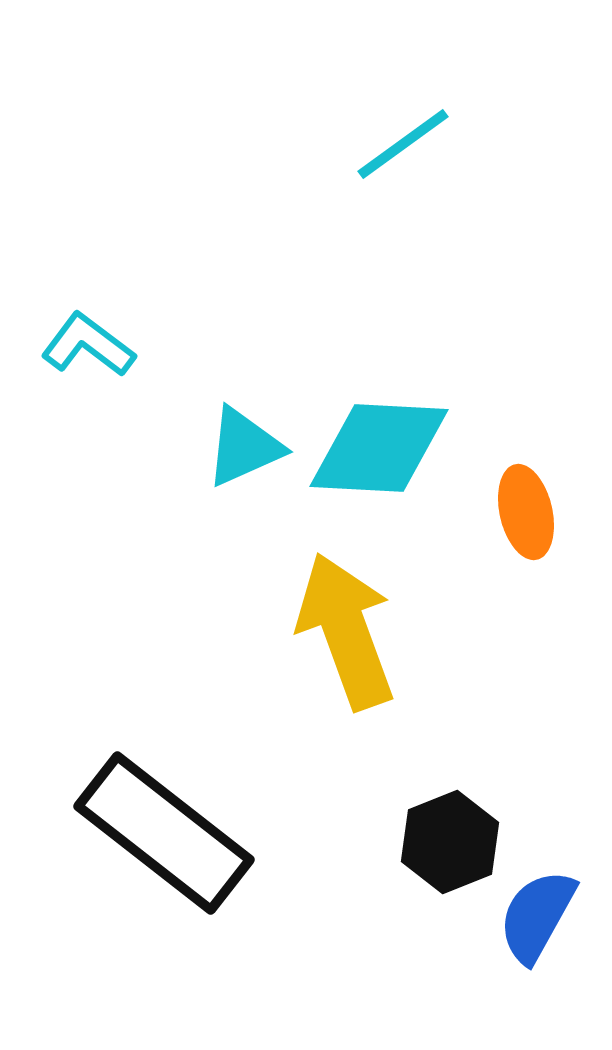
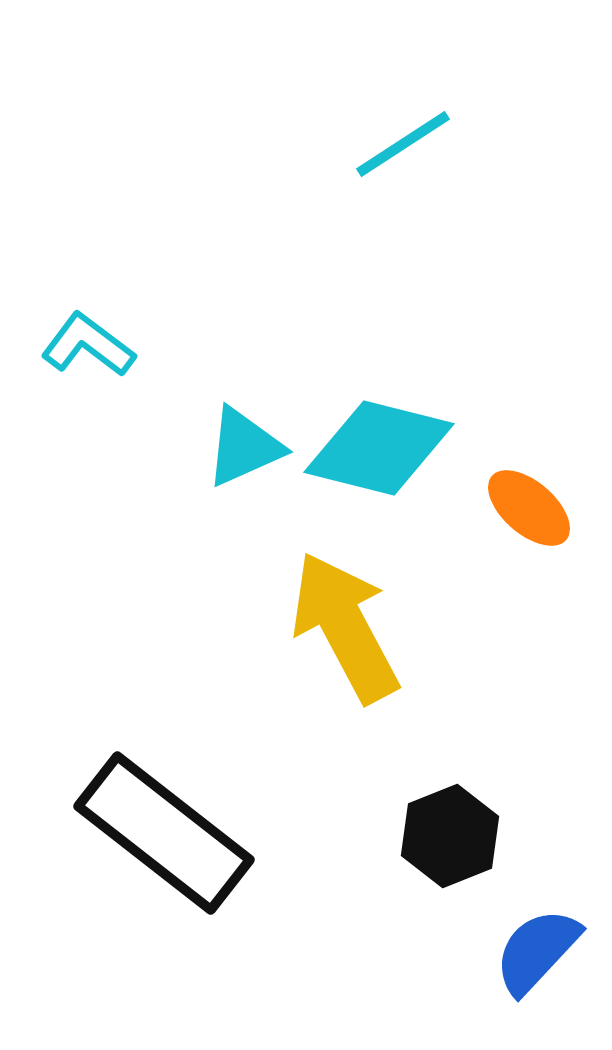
cyan line: rotated 3 degrees clockwise
cyan diamond: rotated 11 degrees clockwise
orange ellipse: moved 3 px right, 4 px up; rotated 36 degrees counterclockwise
yellow arrow: moved 1 px left, 4 px up; rotated 8 degrees counterclockwise
black hexagon: moved 6 px up
blue semicircle: moved 35 px down; rotated 14 degrees clockwise
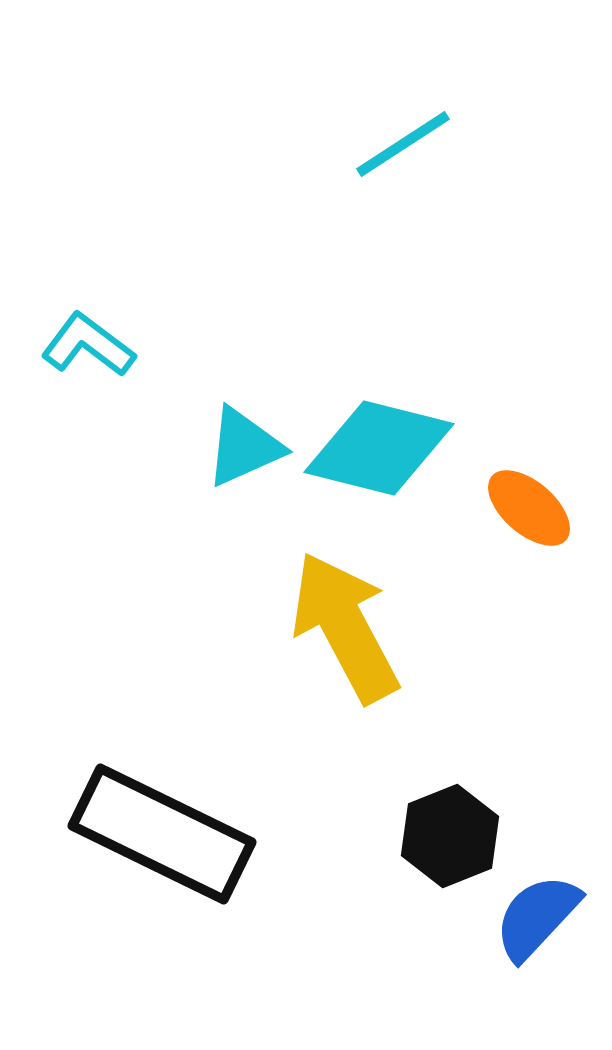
black rectangle: moved 2 px left, 1 px down; rotated 12 degrees counterclockwise
blue semicircle: moved 34 px up
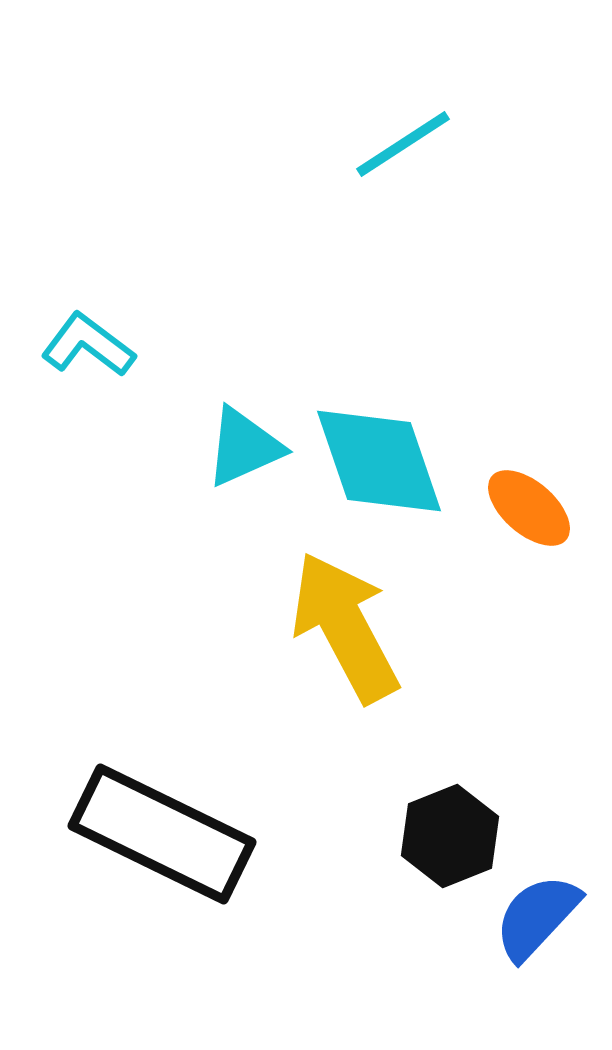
cyan diamond: moved 13 px down; rotated 57 degrees clockwise
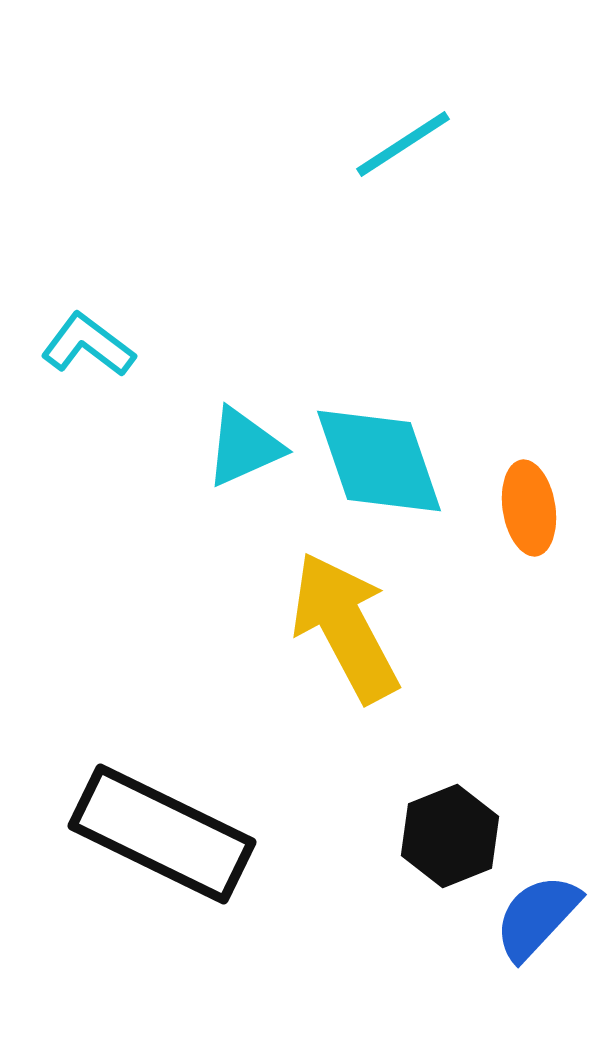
orange ellipse: rotated 40 degrees clockwise
